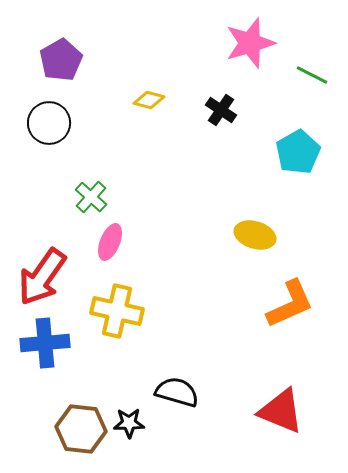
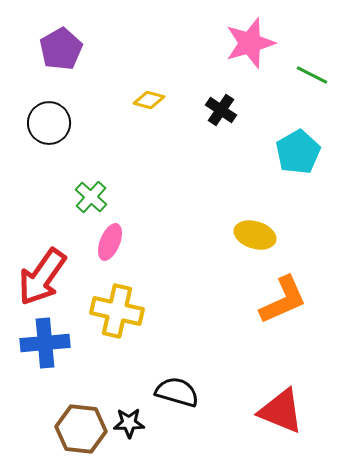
purple pentagon: moved 11 px up
orange L-shape: moved 7 px left, 4 px up
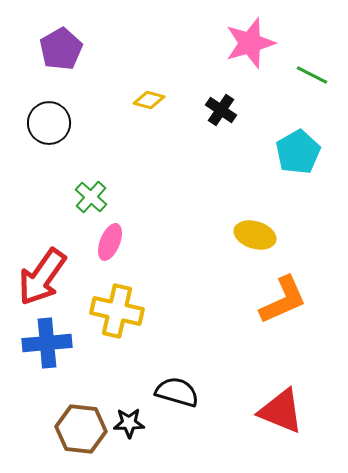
blue cross: moved 2 px right
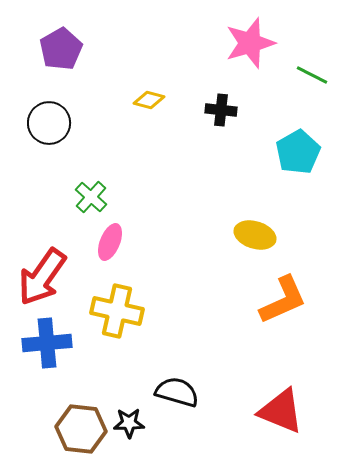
black cross: rotated 28 degrees counterclockwise
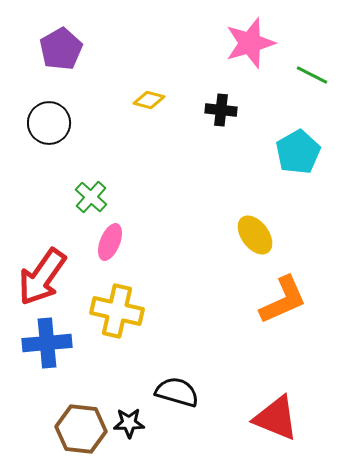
yellow ellipse: rotated 36 degrees clockwise
red triangle: moved 5 px left, 7 px down
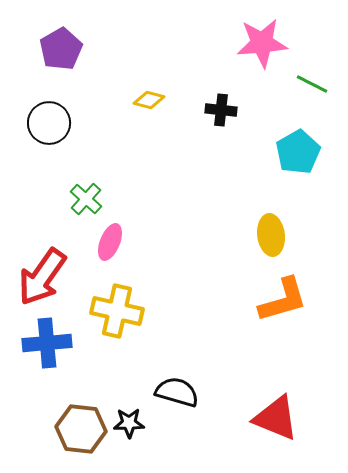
pink star: moved 12 px right; rotated 12 degrees clockwise
green line: moved 9 px down
green cross: moved 5 px left, 2 px down
yellow ellipse: moved 16 px right; rotated 30 degrees clockwise
orange L-shape: rotated 8 degrees clockwise
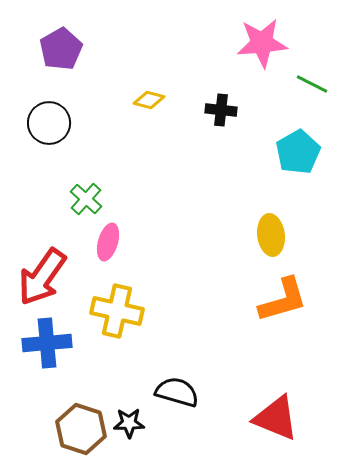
pink ellipse: moved 2 px left; rotated 6 degrees counterclockwise
brown hexagon: rotated 12 degrees clockwise
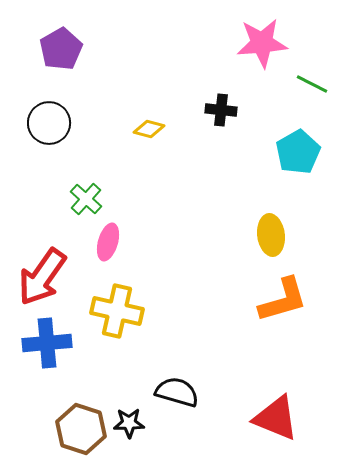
yellow diamond: moved 29 px down
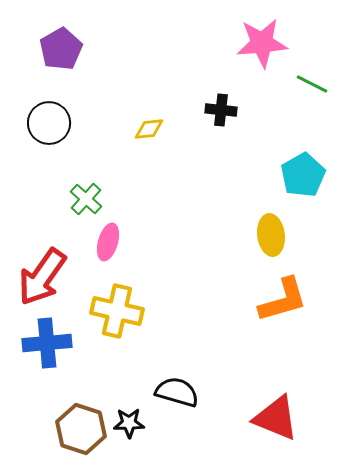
yellow diamond: rotated 20 degrees counterclockwise
cyan pentagon: moved 5 px right, 23 px down
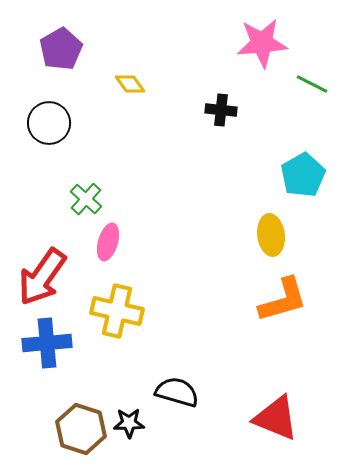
yellow diamond: moved 19 px left, 45 px up; rotated 60 degrees clockwise
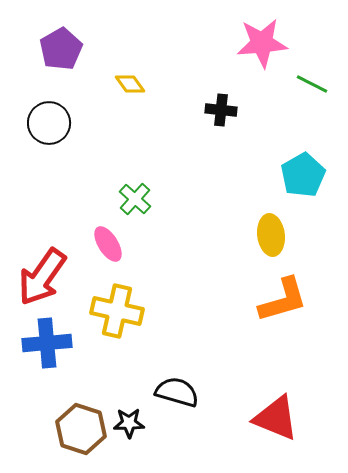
green cross: moved 49 px right
pink ellipse: moved 2 px down; rotated 48 degrees counterclockwise
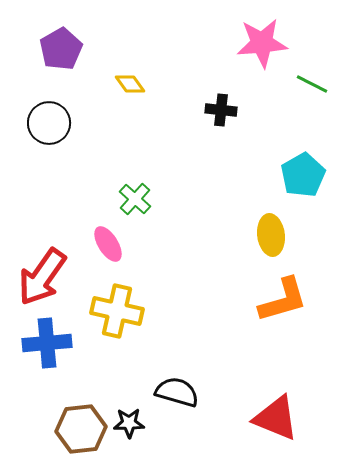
brown hexagon: rotated 24 degrees counterclockwise
